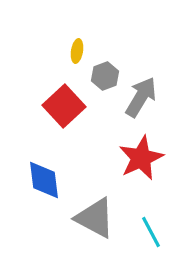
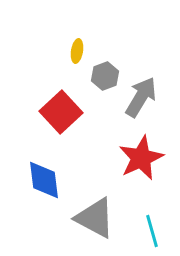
red square: moved 3 px left, 6 px down
cyan line: moved 1 px right, 1 px up; rotated 12 degrees clockwise
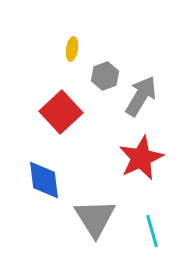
yellow ellipse: moved 5 px left, 2 px up
gray arrow: moved 1 px up
gray triangle: rotated 30 degrees clockwise
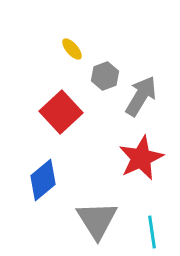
yellow ellipse: rotated 50 degrees counterclockwise
blue diamond: moved 1 px left; rotated 57 degrees clockwise
gray triangle: moved 2 px right, 2 px down
cyan line: moved 1 px down; rotated 8 degrees clockwise
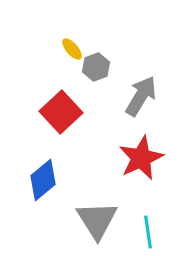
gray hexagon: moved 9 px left, 9 px up
cyan line: moved 4 px left
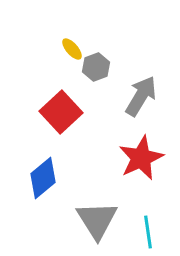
blue diamond: moved 2 px up
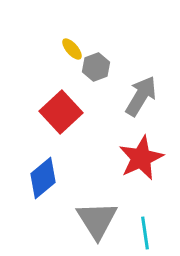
cyan line: moved 3 px left, 1 px down
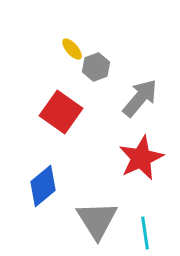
gray arrow: moved 1 px left, 2 px down; rotated 9 degrees clockwise
red square: rotated 12 degrees counterclockwise
blue diamond: moved 8 px down
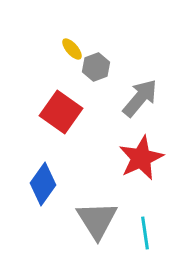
blue diamond: moved 2 px up; rotated 15 degrees counterclockwise
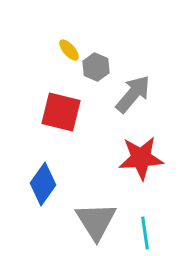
yellow ellipse: moved 3 px left, 1 px down
gray hexagon: rotated 16 degrees counterclockwise
gray arrow: moved 7 px left, 4 px up
red square: rotated 21 degrees counterclockwise
red star: rotated 21 degrees clockwise
gray triangle: moved 1 px left, 1 px down
